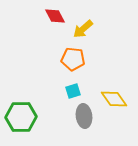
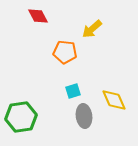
red diamond: moved 17 px left
yellow arrow: moved 9 px right
orange pentagon: moved 8 px left, 7 px up
yellow diamond: moved 1 px down; rotated 12 degrees clockwise
green hexagon: rotated 8 degrees counterclockwise
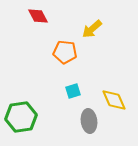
gray ellipse: moved 5 px right, 5 px down
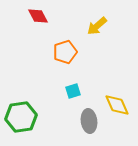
yellow arrow: moved 5 px right, 3 px up
orange pentagon: rotated 25 degrees counterclockwise
yellow diamond: moved 3 px right, 5 px down
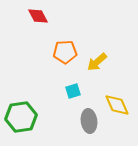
yellow arrow: moved 36 px down
orange pentagon: rotated 15 degrees clockwise
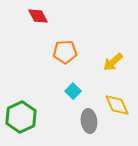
yellow arrow: moved 16 px right
cyan square: rotated 28 degrees counterclockwise
green hexagon: rotated 16 degrees counterclockwise
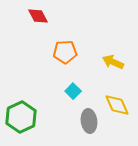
yellow arrow: rotated 65 degrees clockwise
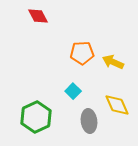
orange pentagon: moved 17 px right, 1 px down
green hexagon: moved 15 px right
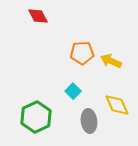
yellow arrow: moved 2 px left, 1 px up
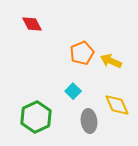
red diamond: moved 6 px left, 8 px down
orange pentagon: rotated 20 degrees counterclockwise
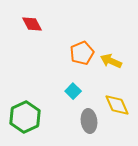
green hexagon: moved 11 px left
